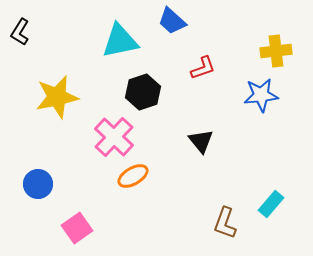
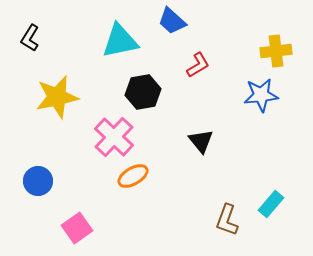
black L-shape: moved 10 px right, 6 px down
red L-shape: moved 5 px left, 3 px up; rotated 12 degrees counterclockwise
black hexagon: rotated 8 degrees clockwise
blue circle: moved 3 px up
brown L-shape: moved 2 px right, 3 px up
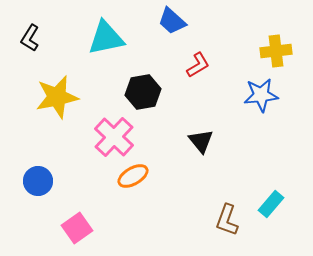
cyan triangle: moved 14 px left, 3 px up
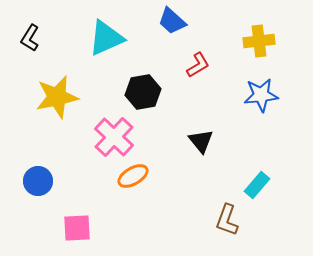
cyan triangle: rotated 12 degrees counterclockwise
yellow cross: moved 17 px left, 10 px up
cyan rectangle: moved 14 px left, 19 px up
pink square: rotated 32 degrees clockwise
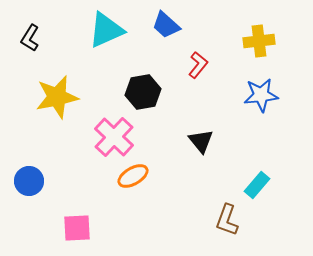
blue trapezoid: moved 6 px left, 4 px down
cyan triangle: moved 8 px up
red L-shape: rotated 20 degrees counterclockwise
blue circle: moved 9 px left
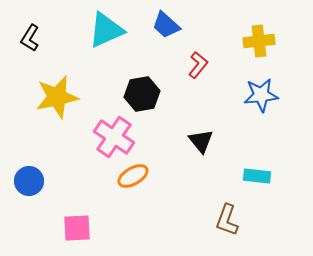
black hexagon: moved 1 px left, 2 px down
pink cross: rotated 9 degrees counterclockwise
cyan rectangle: moved 9 px up; rotated 56 degrees clockwise
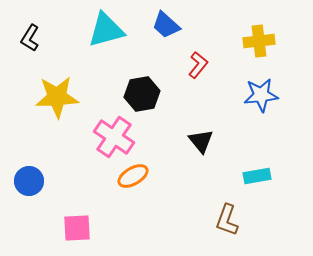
cyan triangle: rotated 9 degrees clockwise
yellow star: rotated 9 degrees clockwise
cyan rectangle: rotated 16 degrees counterclockwise
